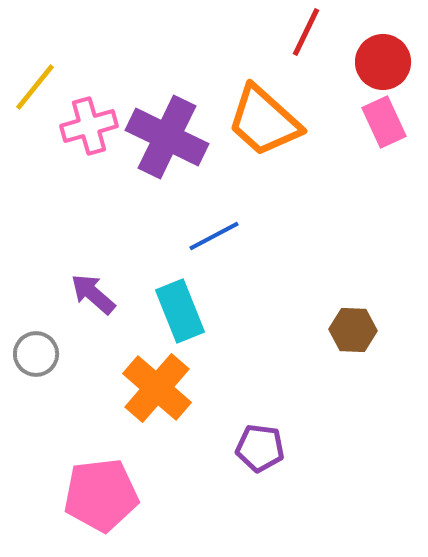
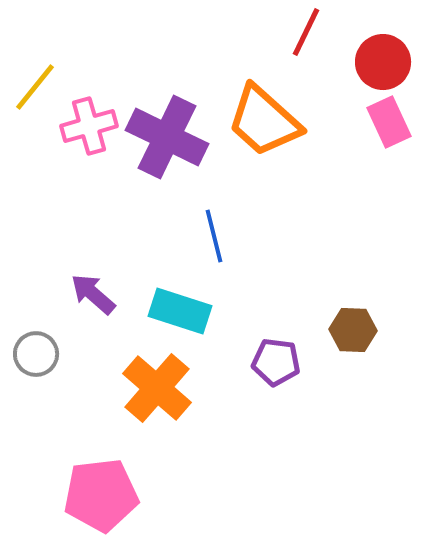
pink rectangle: moved 5 px right
blue line: rotated 76 degrees counterclockwise
cyan rectangle: rotated 50 degrees counterclockwise
purple pentagon: moved 16 px right, 86 px up
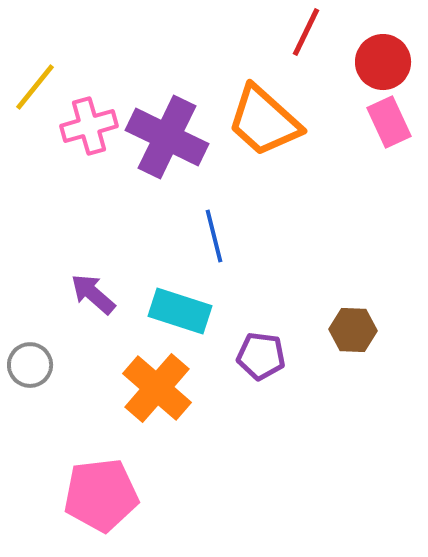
gray circle: moved 6 px left, 11 px down
purple pentagon: moved 15 px left, 6 px up
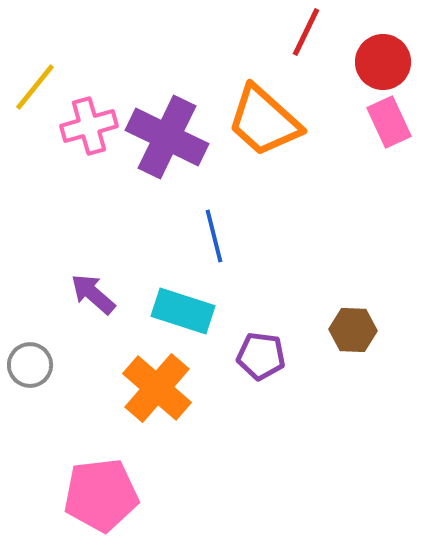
cyan rectangle: moved 3 px right
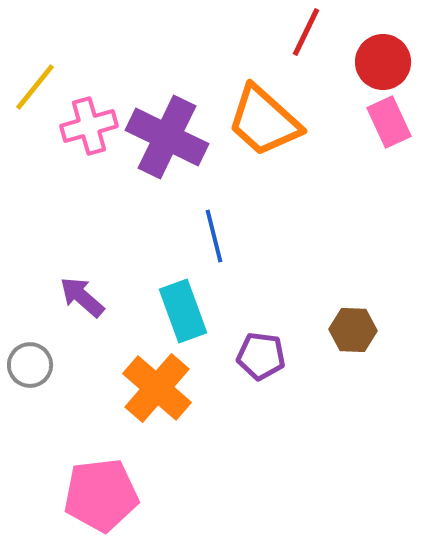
purple arrow: moved 11 px left, 3 px down
cyan rectangle: rotated 52 degrees clockwise
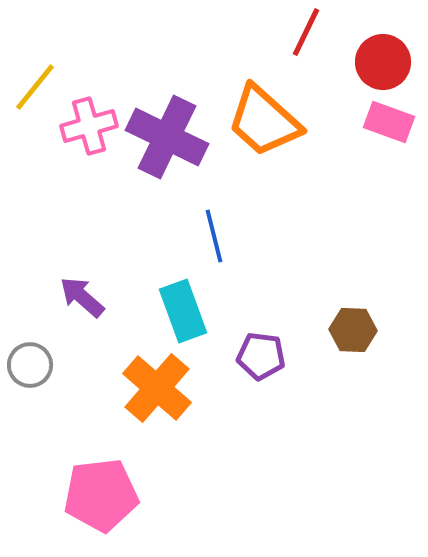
pink rectangle: rotated 45 degrees counterclockwise
